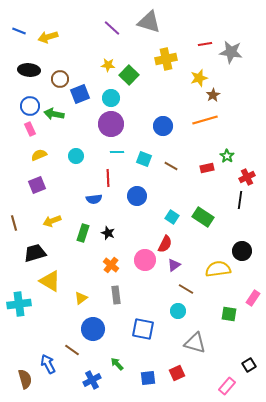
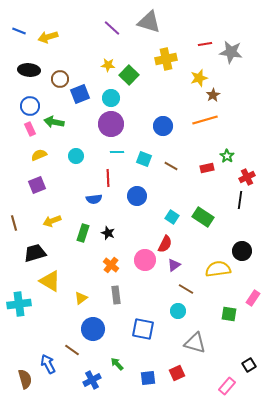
green arrow at (54, 114): moved 8 px down
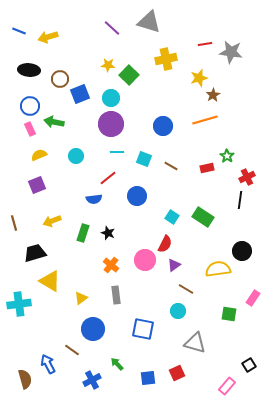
red line at (108, 178): rotated 54 degrees clockwise
